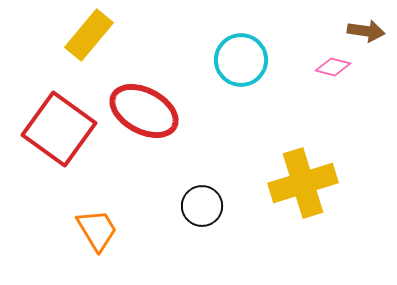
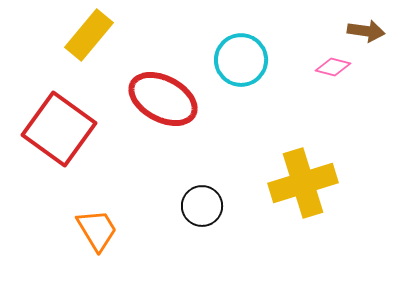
red ellipse: moved 19 px right, 12 px up
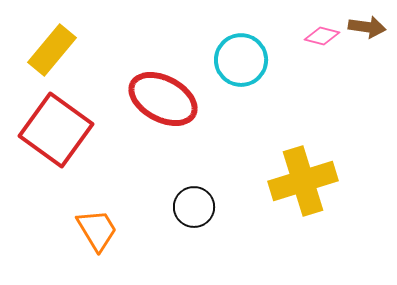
brown arrow: moved 1 px right, 4 px up
yellow rectangle: moved 37 px left, 15 px down
pink diamond: moved 11 px left, 31 px up
red square: moved 3 px left, 1 px down
yellow cross: moved 2 px up
black circle: moved 8 px left, 1 px down
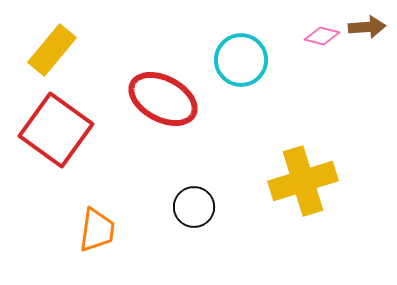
brown arrow: rotated 12 degrees counterclockwise
orange trapezoid: rotated 39 degrees clockwise
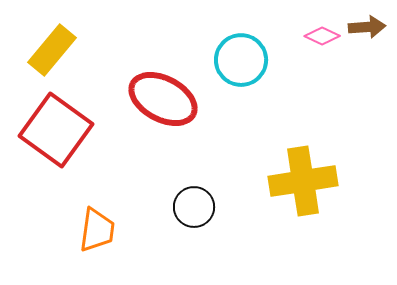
pink diamond: rotated 12 degrees clockwise
yellow cross: rotated 8 degrees clockwise
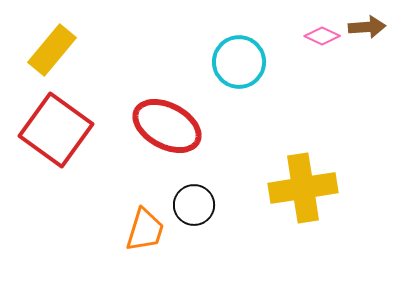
cyan circle: moved 2 px left, 2 px down
red ellipse: moved 4 px right, 27 px down
yellow cross: moved 7 px down
black circle: moved 2 px up
orange trapezoid: moved 48 px right; rotated 9 degrees clockwise
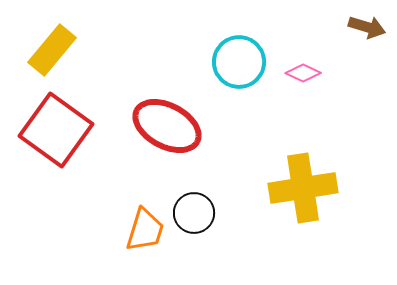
brown arrow: rotated 21 degrees clockwise
pink diamond: moved 19 px left, 37 px down
black circle: moved 8 px down
